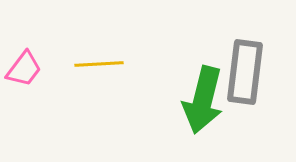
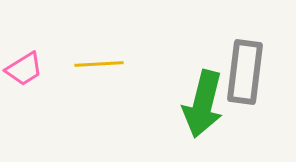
pink trapezoid: rotated 21 degrees clockwise
green arrow: moved 4 px down
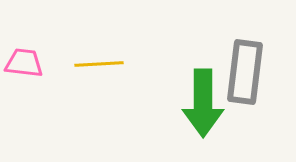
pink trapezoid: moved 6 px up; rotated 141 degrees counterclockwise
green arrow: moved 1 px up; rotated 14 degrees counterclockwise
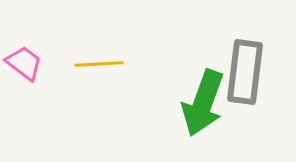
pink trapezoid: rotated 30 degrees clockwise
green arrow: rotated 20 degrees clockwise
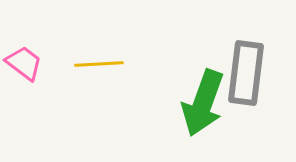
gray rectangle: moved 1 px right, 1 px down
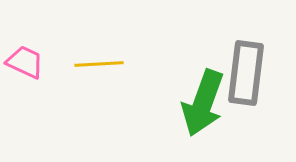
pink trapezoid: moved 1 px right, 1 px up; rotated 12 degrees counterclockwise
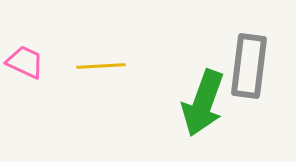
yellow line: moved 2 px right, 2 px down
gray rectangle: moved 3 px right, 7 px up
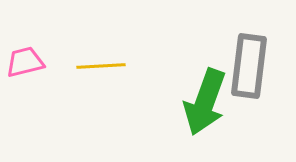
pink trapezoid: rotated 39 degrees counterclockwise
green arrow: moved 2 px right, 1 px up
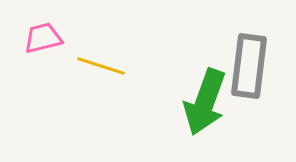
pink trapezoid: moved 18 px right, 24 px up
yellow line: rotated 21 degrees clockwise
